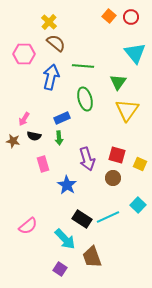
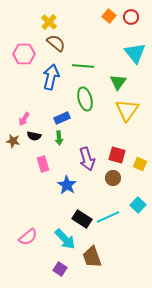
pink semicircle: moved 11 px down
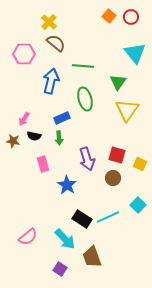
blue arrow: moved 4 px down
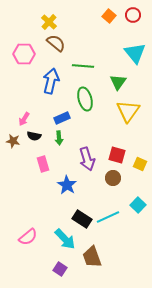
red circle: moved 2 px right, 2 px up
yellow triangle: moved 1 px right, 1 px down
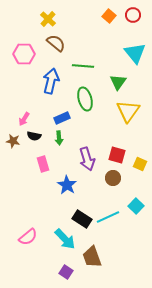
yellow cross: moved 1 px left, 3 px up
cyan square: moved 2 px left, 1 px down
purple square: moved 6 px right, 3 px down
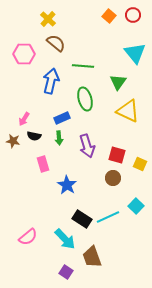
yellow triangle: rotated 40 degrees counterclockwise
purple arrow: moved 13 px up
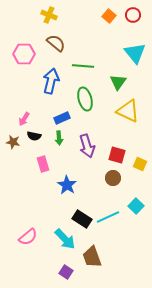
yellow cross: moved 1 px right, 4 px up; rotated 21 degrees counterclockwise
brown star: moved 1 px down
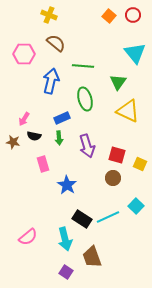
cyan arrow: rotated 30 degrees clockwise
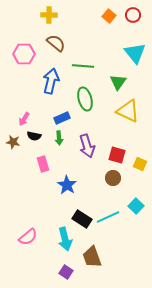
yellow cross: rotated 21 degrees counterclockwise
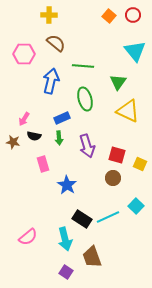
cyan triangle: moved 2 px up
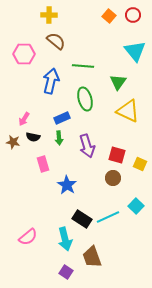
brown semicircle: moved 2 px up
black semicircle: moved 1 px left, 1 px down
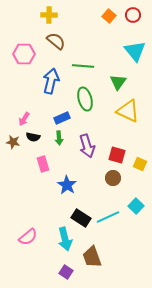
black rectangle: moved 1 px left, 1 px up
